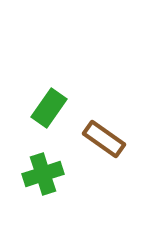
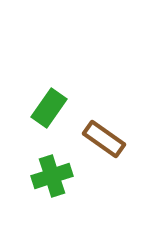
green cross: moved 9 px right, 2 px down
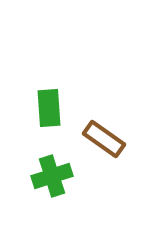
green rectangle: rotated 39 degrees counterclockwise
